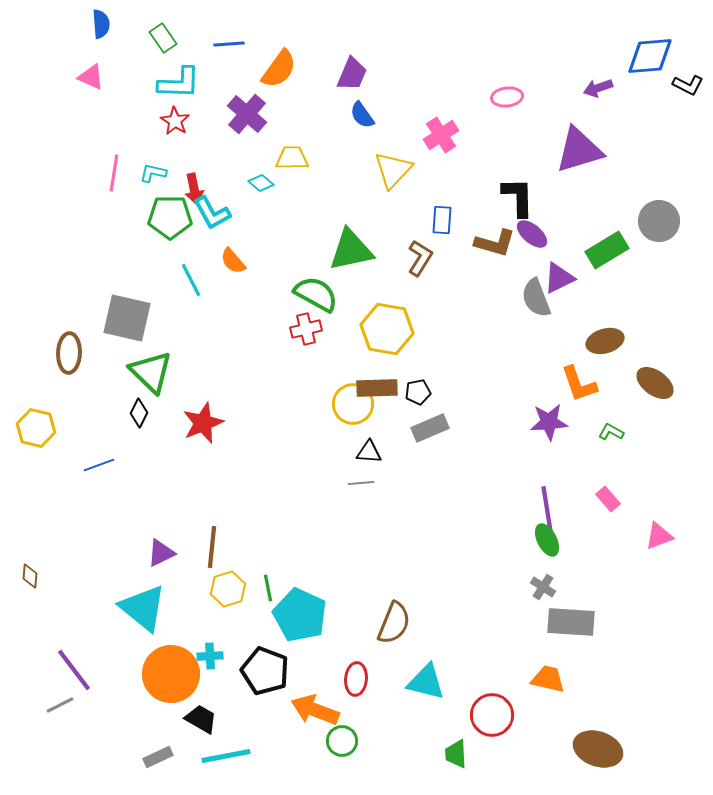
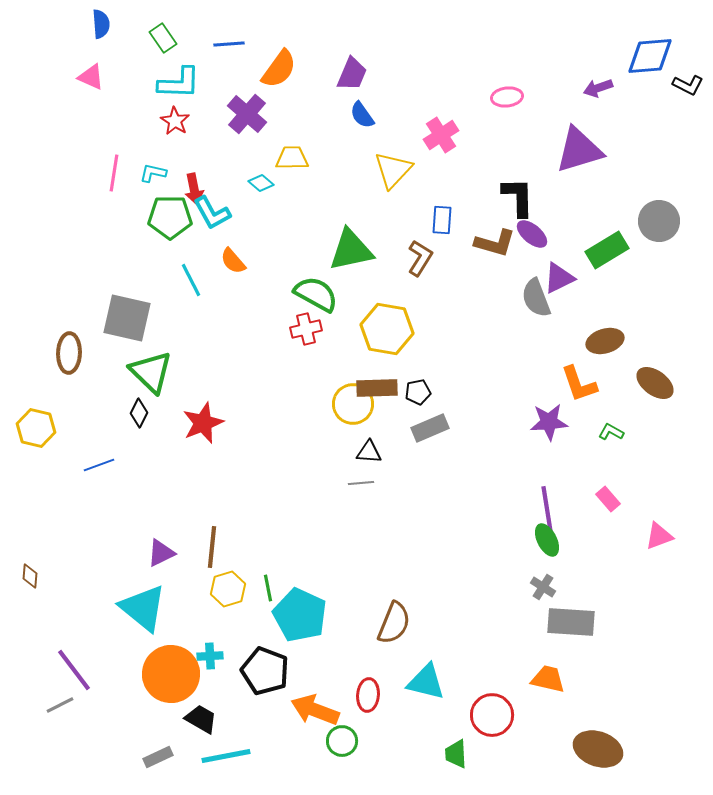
red ellipse at (356, 679): moved 12 px right, 16 px down
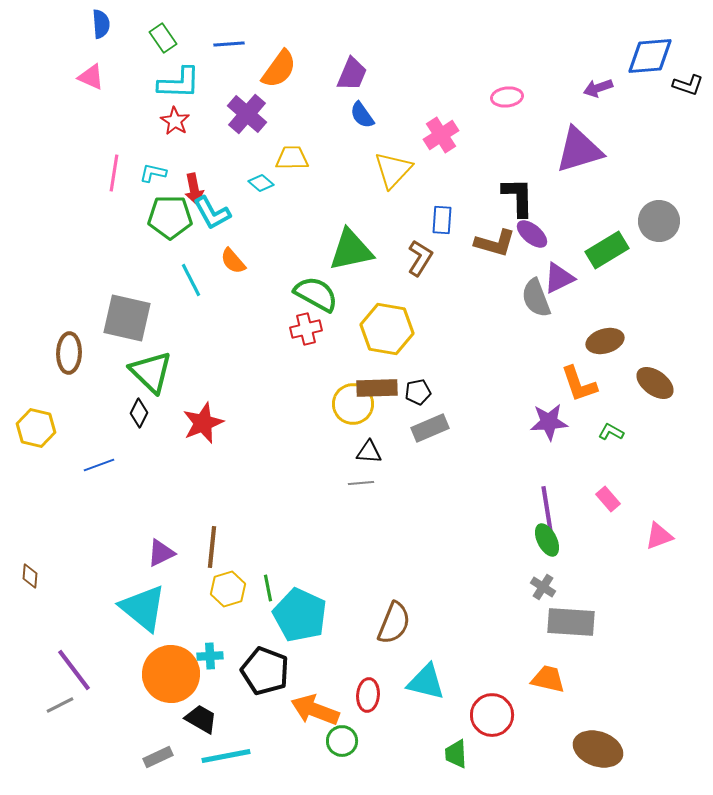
black L-shape at (688, 85): rotated 8 degrees counterclockwise
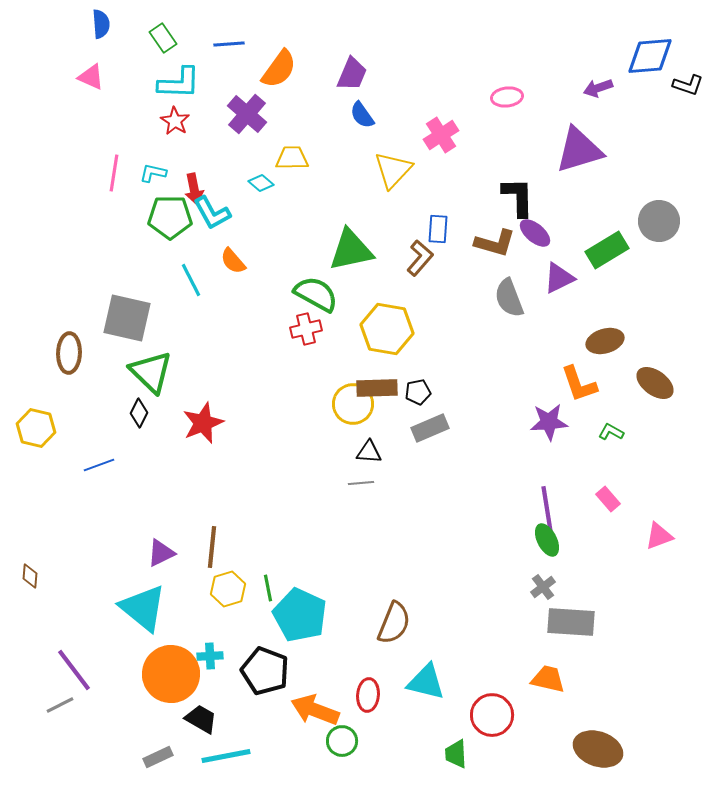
blue rectangle at (442, 220): moved 4 px left, 9 px down
purple ellipse at (532, 234): moved 3 px right, 1 px up
brown L-shape at (420, 258): rotated 9 degrees clockwise
gray semicircle at (536, 298): moved 27 px left
gray cross at (543, 587): rotated 20 degrees clockwise
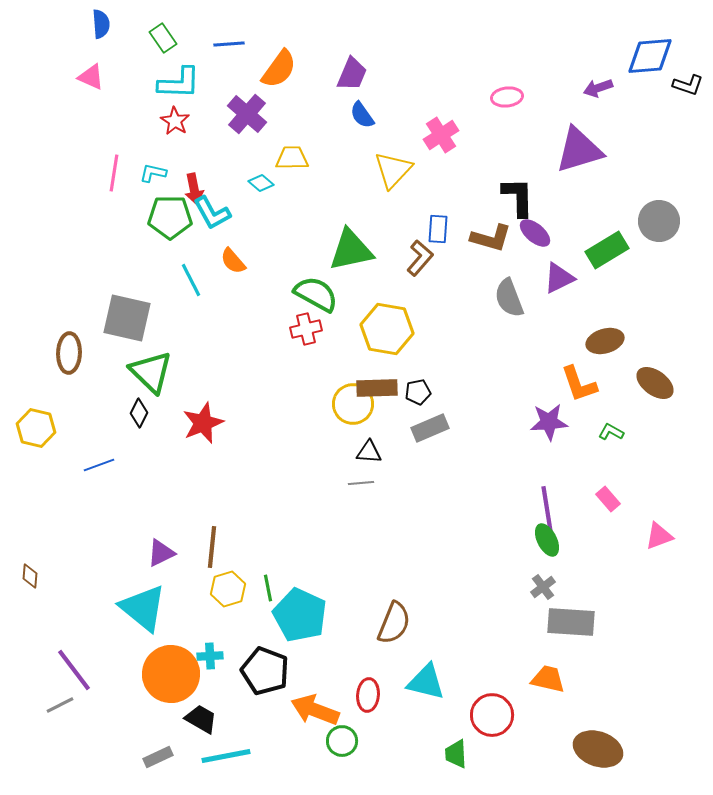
brown L-shape at (495, 243): moved 4 px left, 5 px up
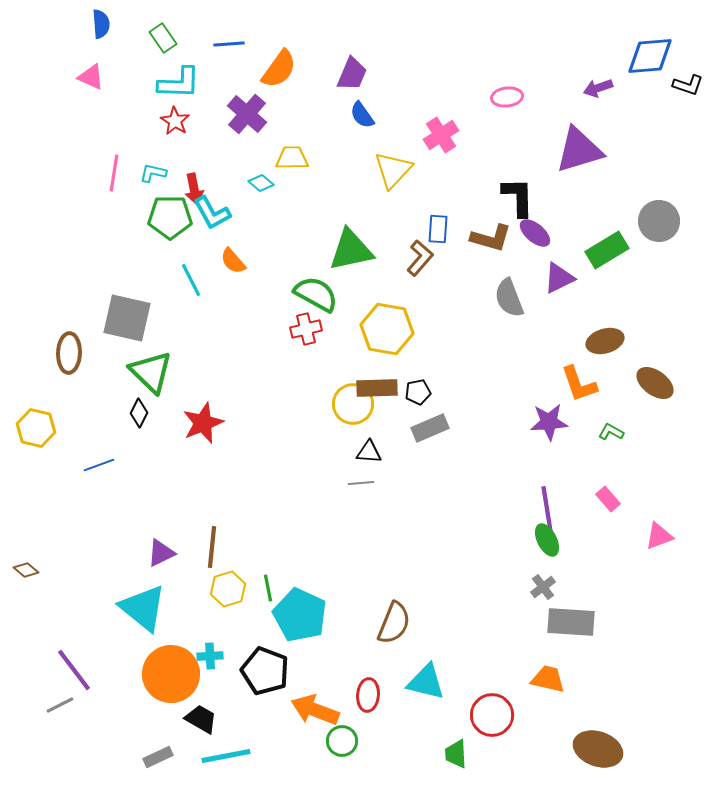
brown diamond at (30, 576): moved 4 px left, 6 px up; rotated 55 degrees counterclockwise
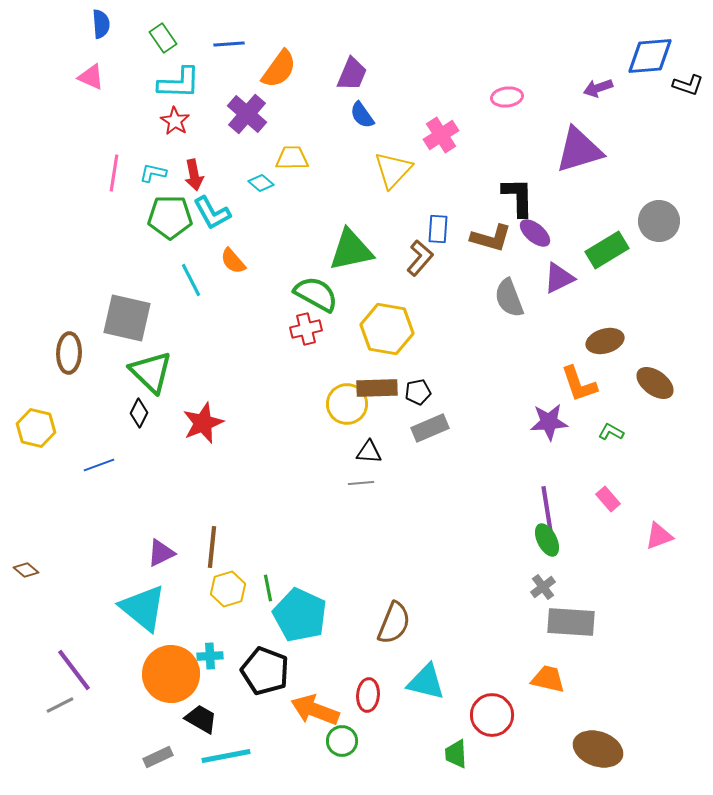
red arrow at (194, 189): moved 14 px up
yellow circle at (353, 404): moved 6 px left
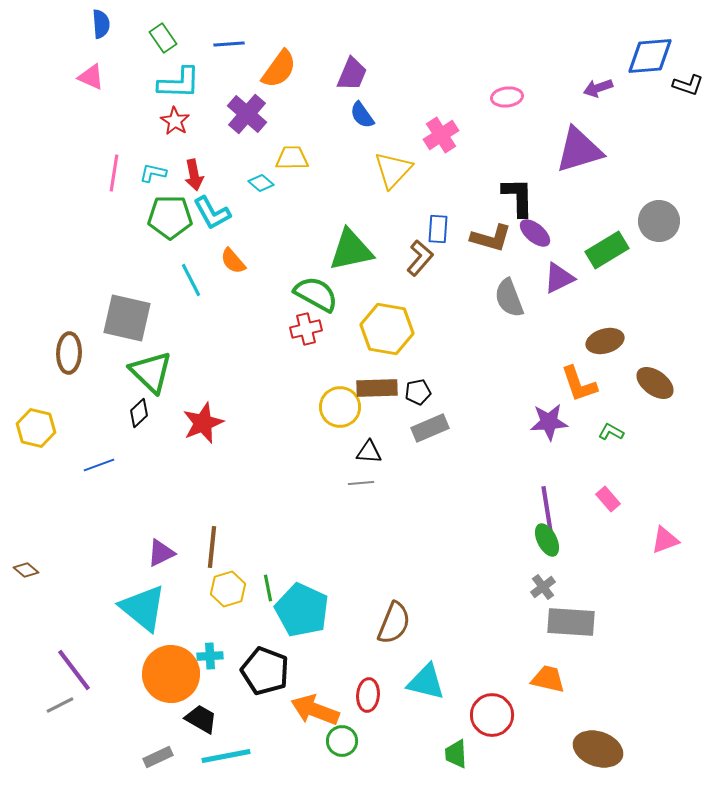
yellow circle at (347, 404): moved 7 px left, 3 px down
black diamond at (139, 413): rotated 20 degrees clockwise
pink triangle at (659, 536): moved 6 px right, 4 px down
cyan pentagon at (300, 615): moved 2 px right, 5 px up
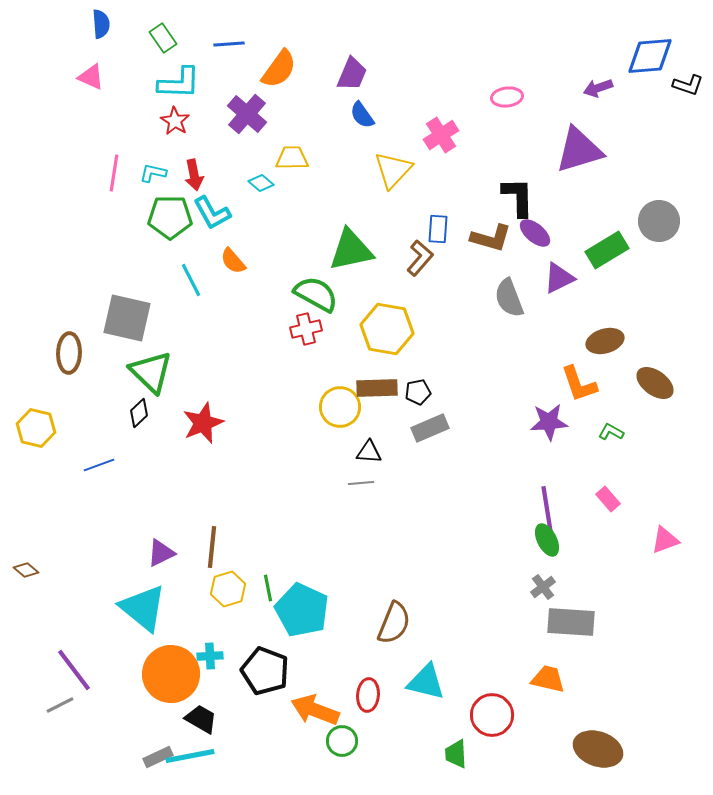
cyan line at (226, 756): moved 36 px left
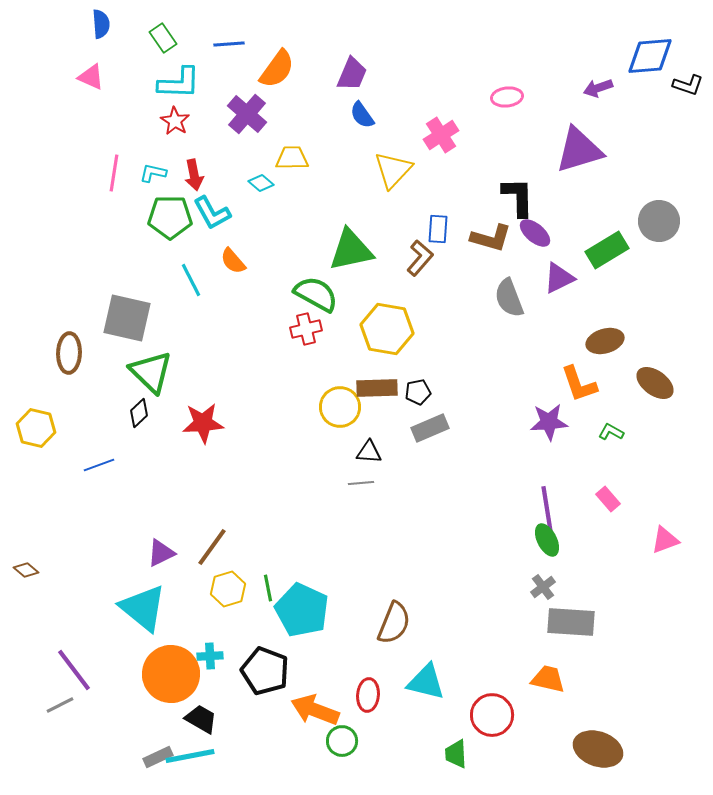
orange semicircle at (279, 69): moved 2 px left
red star at (203, 423): rotated 18 degrees clockwise
brown line at (212, 547): rotated 30 degrees clockwise
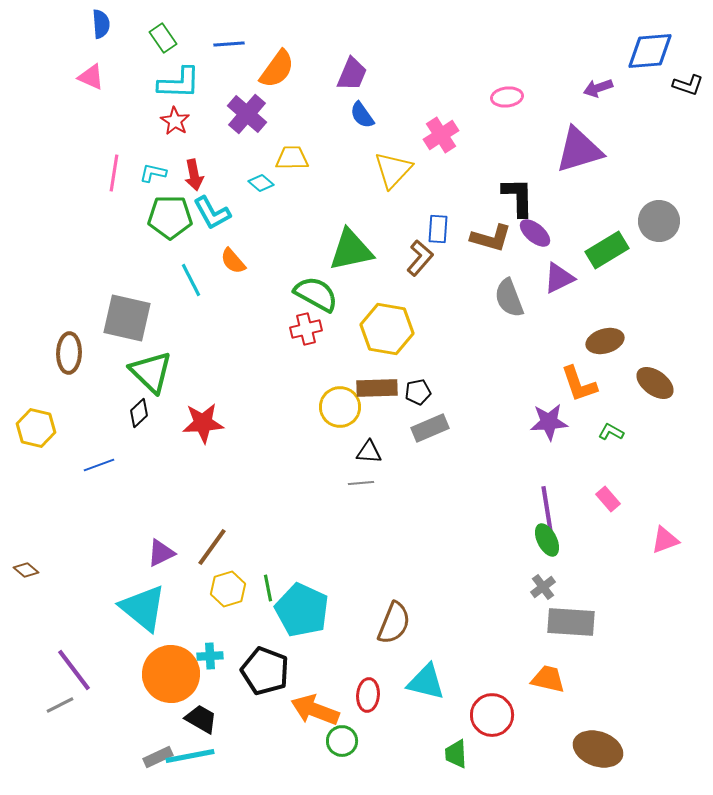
blue diamond at (650, 56): moved 5 px up
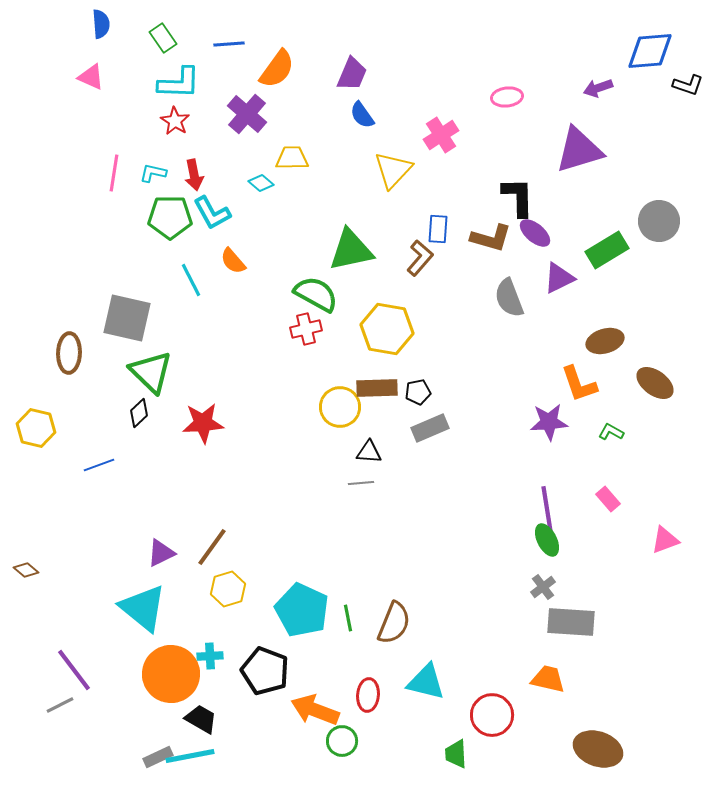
green line at (268, 588): moved 80 px right, 30 px down
